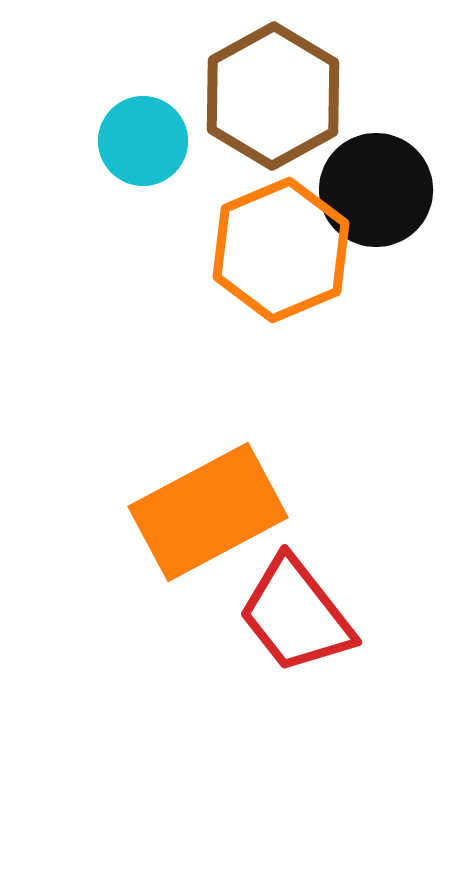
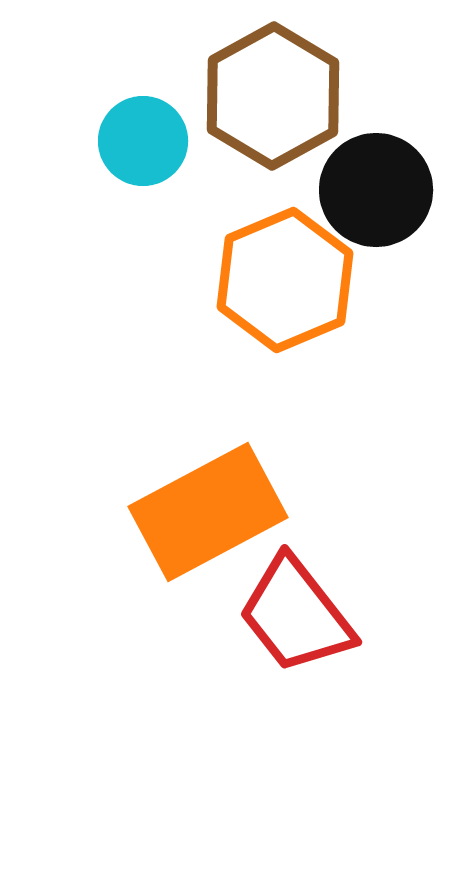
orange hexagon: moved 4 px right, 30 px down
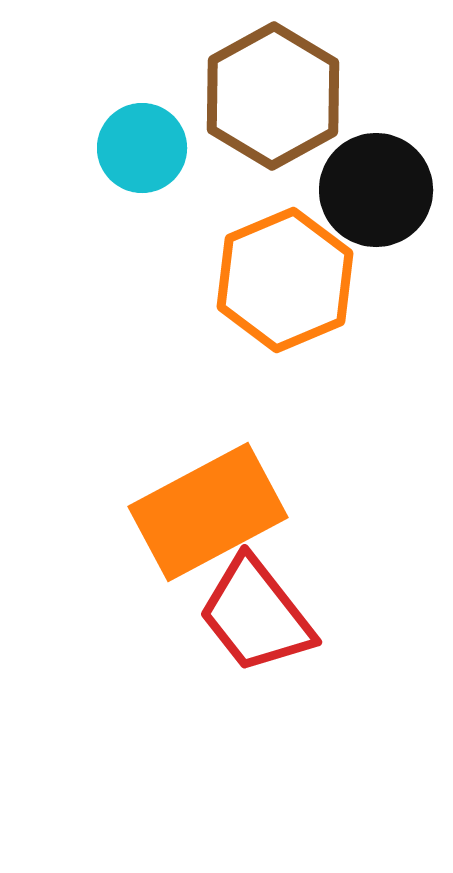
cyan circle: moved 1 px left, 7 px down
red trapezoid: moved 40 px left
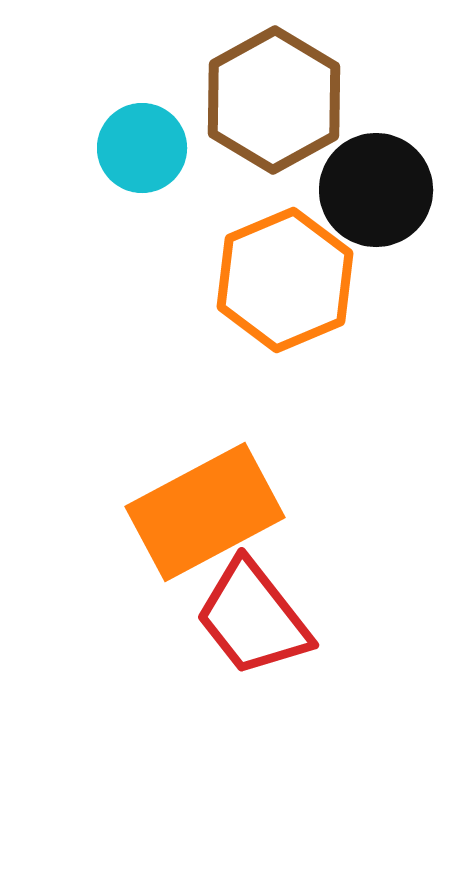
brown hexagon: moved 1 px right, 4 px down
orange rectangle: moved 3 px left
red trapezoid: moved 3 px left, 3 px down
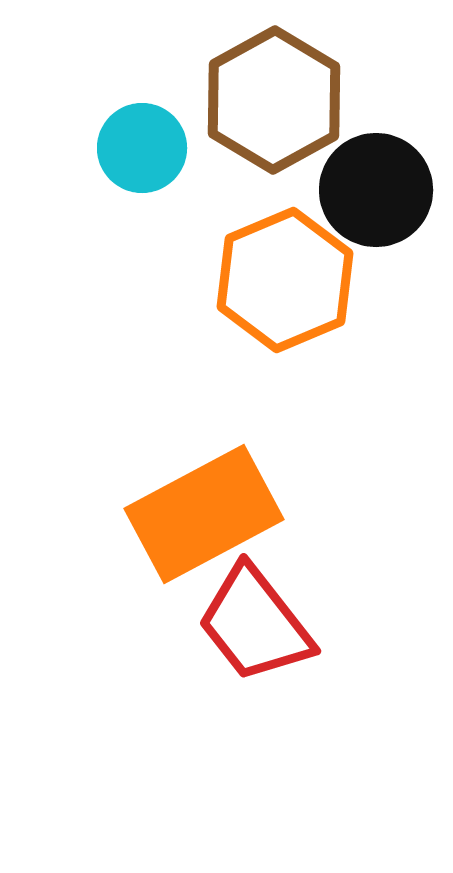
orange rectangle: moved 1 px left, 2 px down
red trapezoid: moved 2 px right, 6 px down
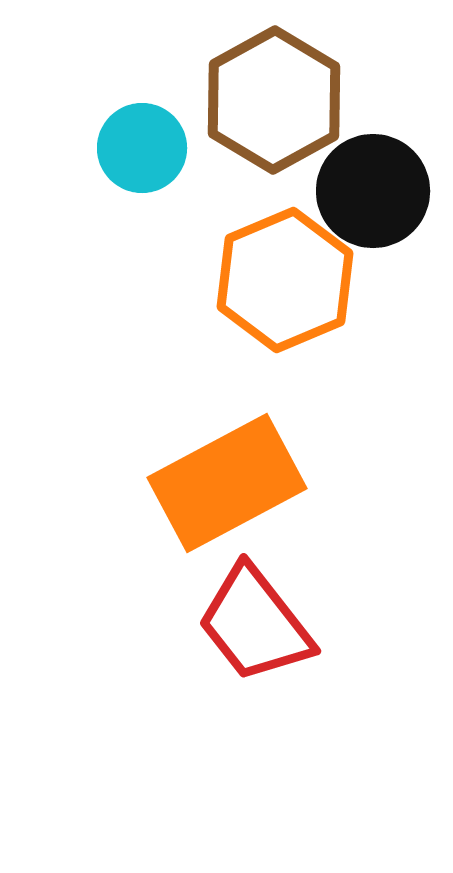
black circle: moved 3 px left, 1 px down
orange rectangle: moved 23 px right, 31 px up
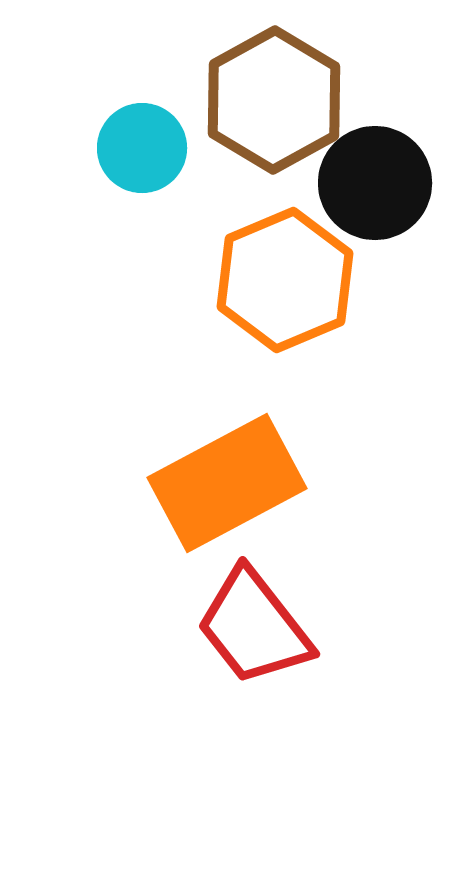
black circle: moved 2 px right, 8 px up
red trapezoid: moved 1 px left, 3 px down
